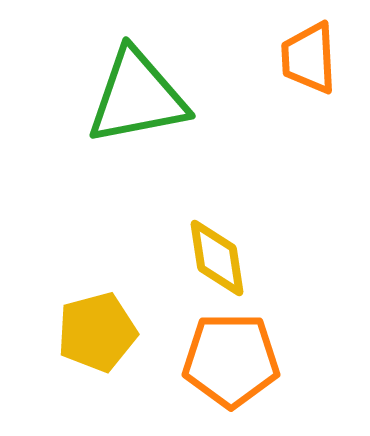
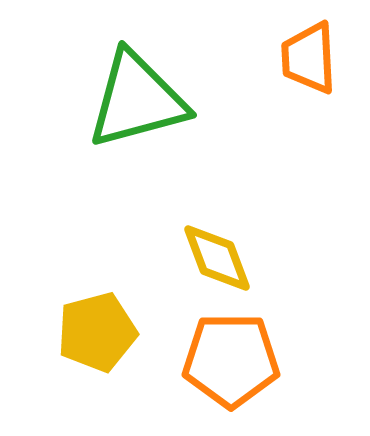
green triangle: moved 3 px down; rotated 4 degrees counterclockwise
yellow diamond: rotated 12 degrees counterclockwise
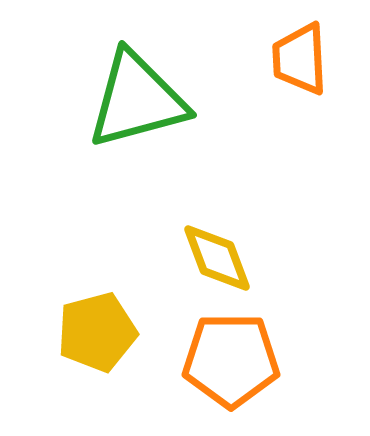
orange trapezoid: moved 9 px left, 1 px down
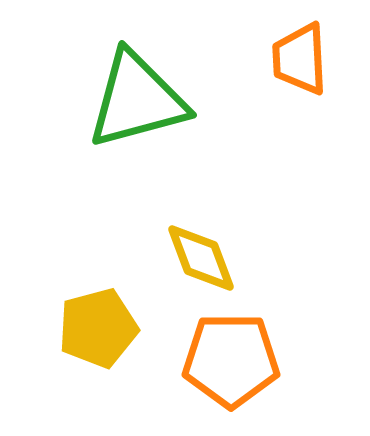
yellow diamond: moved 16 px left
yellow pentagon: moved 1 px right, 4 px up
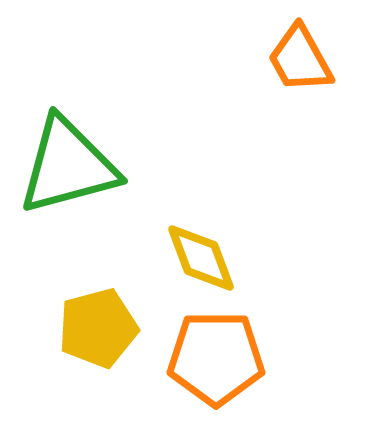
orange trapezoid: rotated 26 degrees counterclockwise
green triangle: moved 69 px left, 66 px down
orange pentagon: moved 15 px left, 2 px up
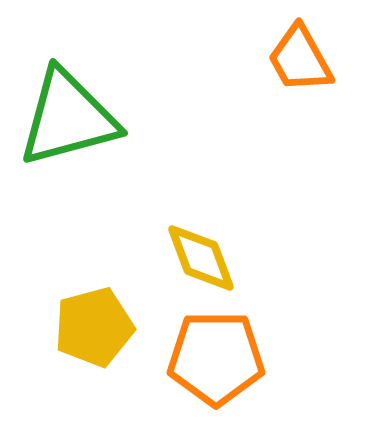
green triangle: moved 48 px up
yellow pentagon: moved 4 px left, 1 px up
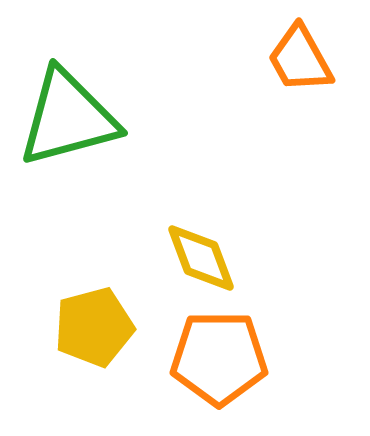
orange pentagon: moved 3 px right
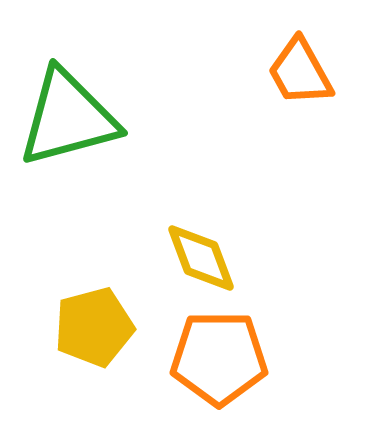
orange trapezoid: moved 13 px down
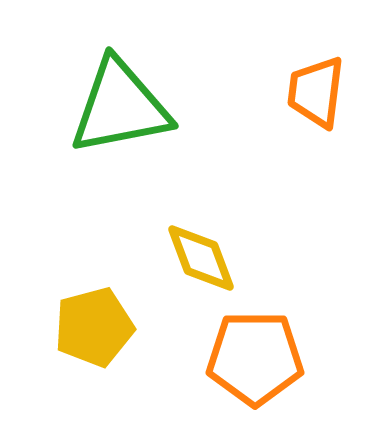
orange trapezoid: moved 16 px right, 20 px down; rotated 36 degrees clockwise
green triangle: moved 52 px right, 11 px up; rotated 4 degrees clockwise
orange pentagon: moved 36 px right
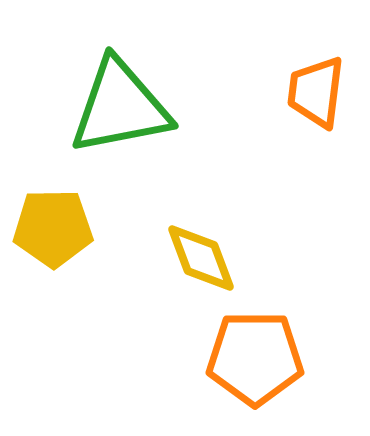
yellow pentagon: moved 41 px left, 99 px up; rotated 14 degrees clockwise
